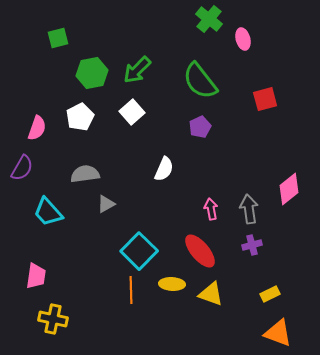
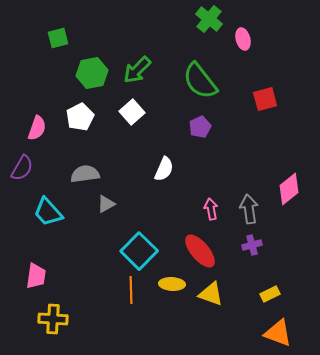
yellow cross: rotated 8 degrees counterclockwise
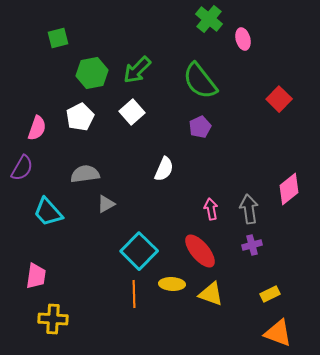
red square: moved 14 px right; rotated 30 degrees counterclockwise
orange line: moved 3 px right, 4 px down
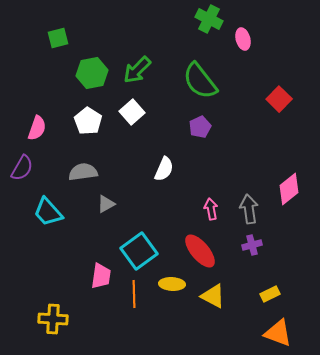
green cross: rotated 12 degrees counterclockwise
white pentagon: moved 8 px right, 4 px down; rotated 12 degrees counterclockwise
gray semicircle: moved 2 px left, 2 px up
cyan square: rotated 9 degrees clockwise
pink trapezoid: moved 65 px right
yellow triangle: moved 2 px right, 2 px down; rotated 8 degrees clockwise
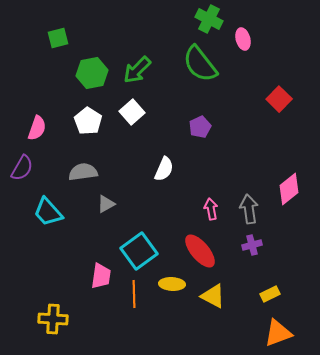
green semicircle: moved 17 px up
orange triangle: rotated 40 degrees counterclockwise
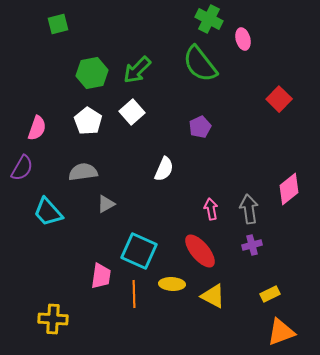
green square: moved 14 px up
cyan square: rotated 30 degrees counterclockwise
orange triangle: moved 3 px right, 1 px up
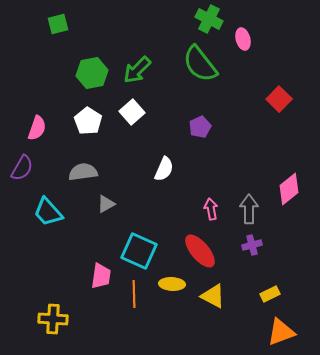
gray arrow: rotated 8 degrees clockwise
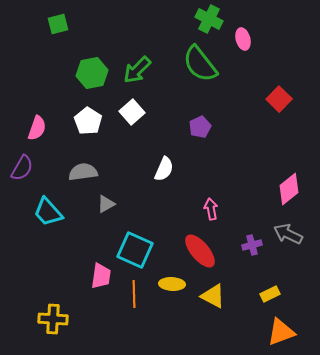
gray arrow: moved 39 px right, 25 px down; rotated 64 degrees counterclockwise
cyan square: moved 4 px left, 1 px up
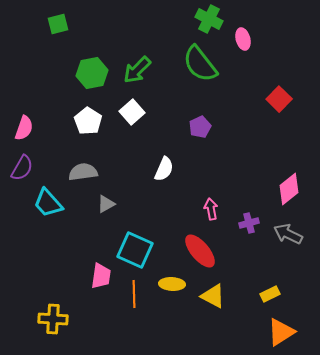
pink semicircle: moved 13 px left
cyan trapezoid: moved 9 px up
purple cross: moved 3 px left, 22 px up
orange triangle: rotated 12 degrees counterclockwise
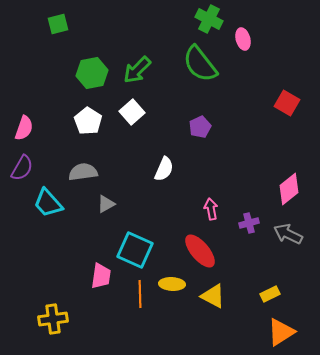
red square: moved 8 px right, 4 px down; rotated 15 degrees counterclockwise
orange line: moved 6 px right
yellow cross: rotated 12 degrees counterclockwise
